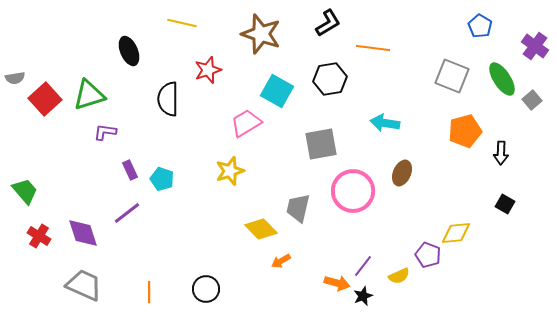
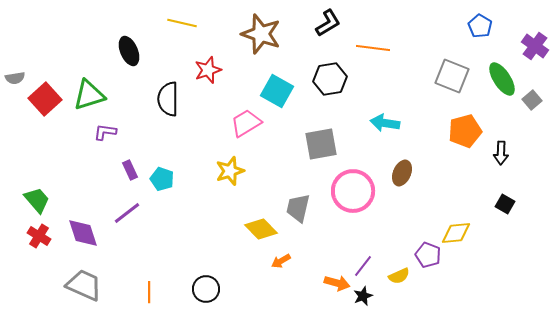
green trapezoid at (25, 191): moved 12 px right, 9 px down
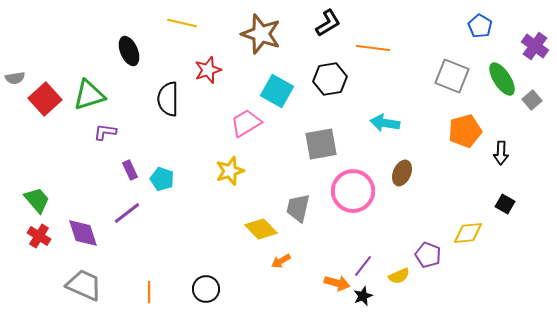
yellow diamond at (456, 233): moved 12 px right
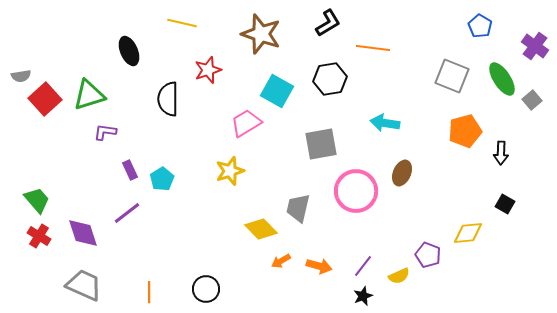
gray semicircle at (15, 78): moved 6 px right, 2 px up
cyan pentagon at (162, 179): rotated 20 degrees clockwise
pink circle at (353, 191): moved 3 px right
orange arrow at (337, 283): moved 18 px left, 17 px up
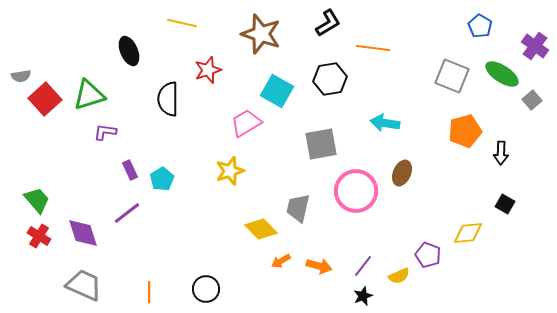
green ellipse at (502, 79): moved 5 px up; rotated 24 degrees counterclockwise
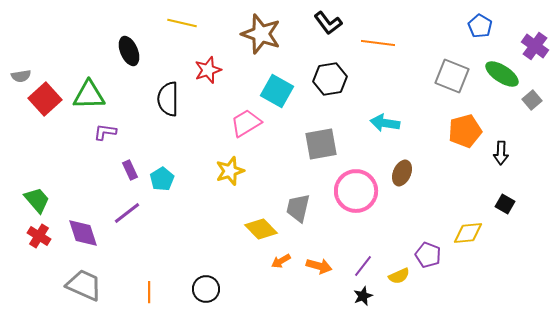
black L-shape at (328, 23): rotated 84 degrees clockwise
orange line at (373, 48): moved 5 px right, 5 px up
green triangle at (89, 95): rotated 16 degrees clockwise
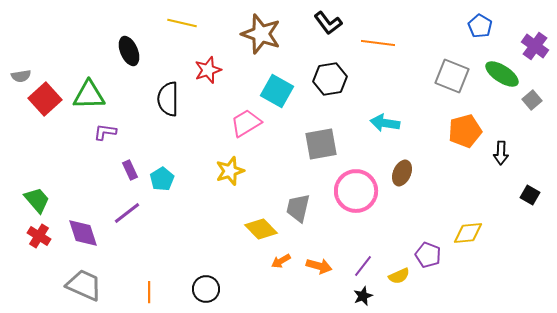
black square at (505, 204): moved 25 px right, 9 px up
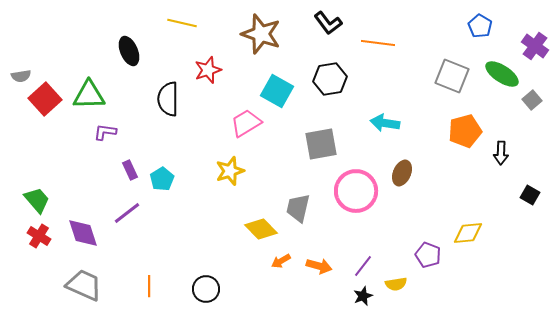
yellow semicircle at (399, 276): moved 3 px left, 8 px down; rotated 15 degrees clockwise
orange line at (149, 292): moved 6 px up
